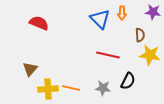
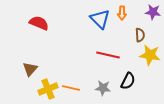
yellow cross: rotated 18 degrees counterclockwise
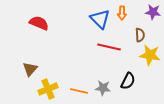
red line: moved 1 px right, 8 px up
orange line: moved 8 px right, 3 px down
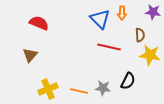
brown triangle: moved 14 px up
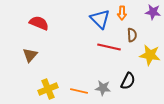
brown semicircle: moved 8 px left
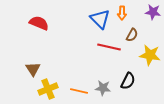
brown semicircle: rotated 32 degrees clockwise
brown triangle: moved 3 px right, 14 px down; rotated 14 degrees counterclockwise
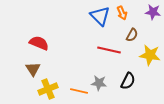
orange arrow: rotated 24 degrees counterclockwise
blue triangle: moved 3 px up
red semicircle: moved 20 px down
red line: moved 3 px down
gray star: moved 4 px left, 5 px up
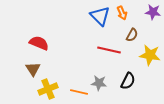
orange line: moved 1 px down
